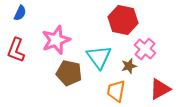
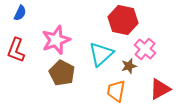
cyan triangle: moved 2 px right, 3 px up; rotated 24 degrees clockwise
brown pentagon: moved 7 px left; rotated 15 degrees clockwise
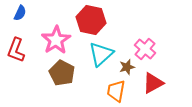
red hexagon: moved 32 px left
pink star: rotated 12 degrees counterclockwise
brown star: moved 2 px left, 1 px down
red triangle: moved 7 px left, 6 px up
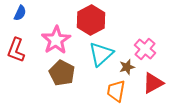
red hexagon: rotated 20 degrees clockwise
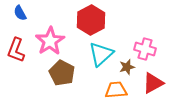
blue semicircle: rotated 126 degrees clockwise
pink star: moved 6 px left, 1 px down
pink cross: rotated 25 degrees counterclockwise
orange trapezoid: moved 1 px up; rotated 75 degrees clockwise
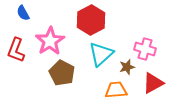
blue semicircle: moved 3 px right
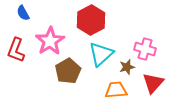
brown pentagon: moved 6 px right, 2 px up; rotated 15 degrees clockwise
red triangle: rotated 20 degrees counterclockwise
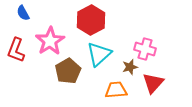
cyan triangle: moved 2 px left
brown star: moved 3 px right
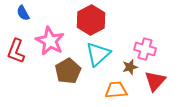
pink star: rotated 12 degrees counterclockwise
red L-shape: moved 1 px down
cyan triangle: moved 1 px left
red triangle: moved 2 px right, 2 px up
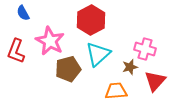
brown pentagon: moved 2 px up; rotated 15 degrees clockwise
orange trapezoid: moved 1 px down
